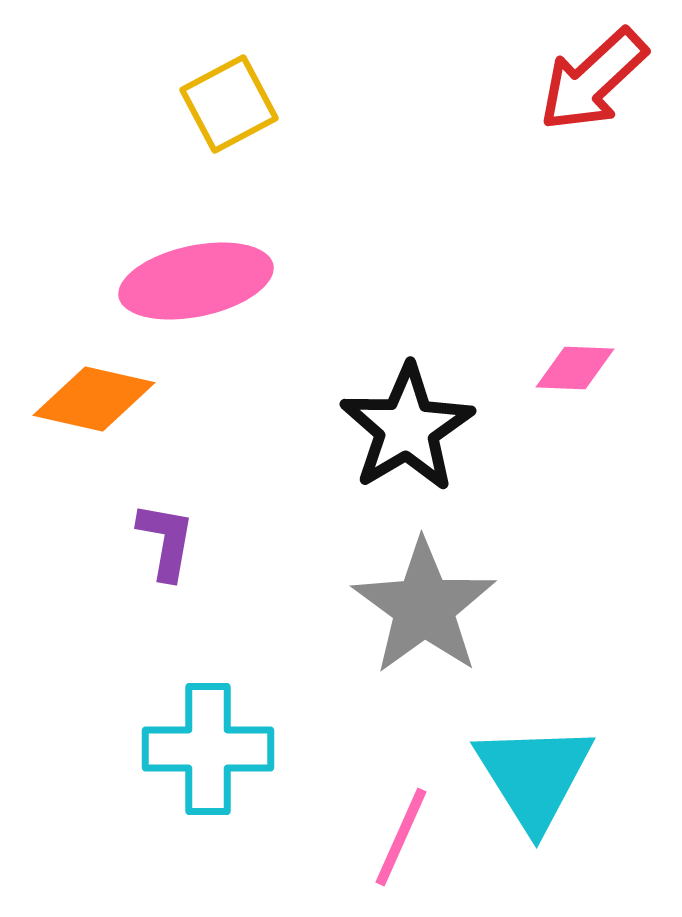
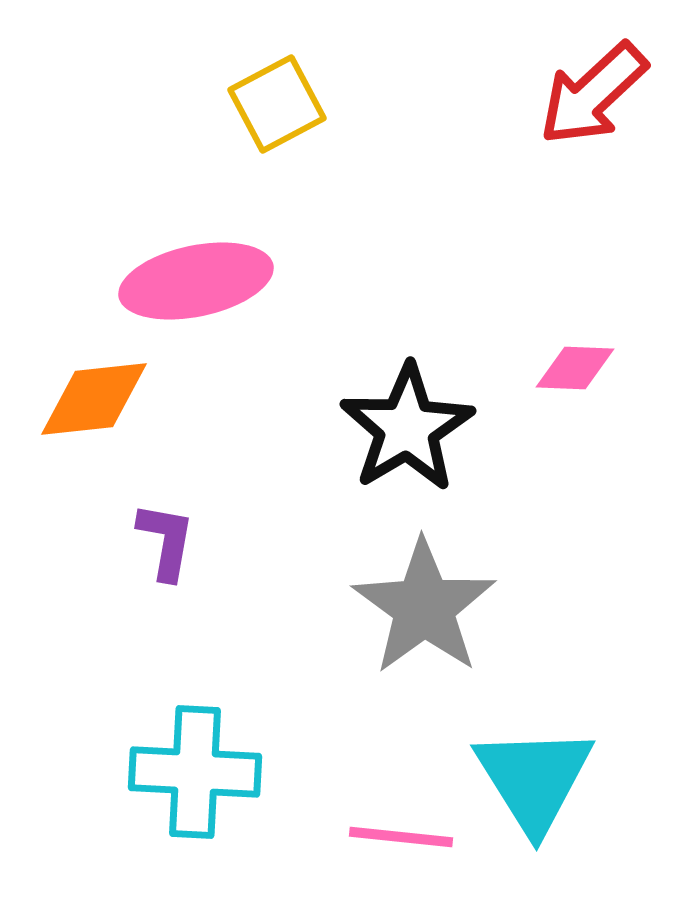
red arrow: moved 14 px down
yellow square: moved 48 px right
orange diamond: rotated 19 degrees counterclockwise
cyan cross: moved 13 px left, 23 px down; rotated 3 degrees clockwise
cyan triangle: moved 3 px down
pink line: rotated 72 degrees clockwise
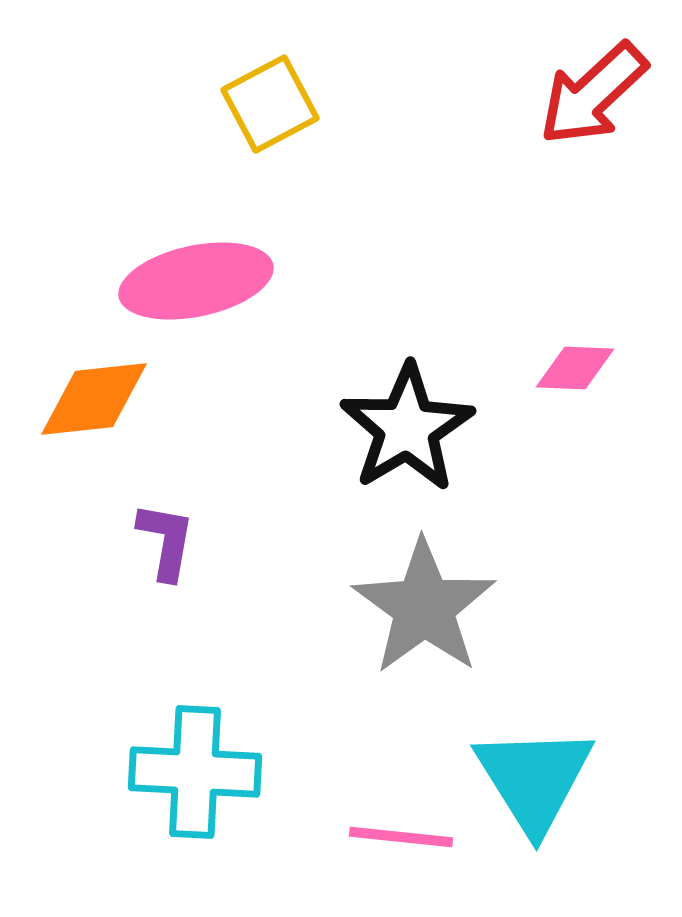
yellow square: moved 7 px left
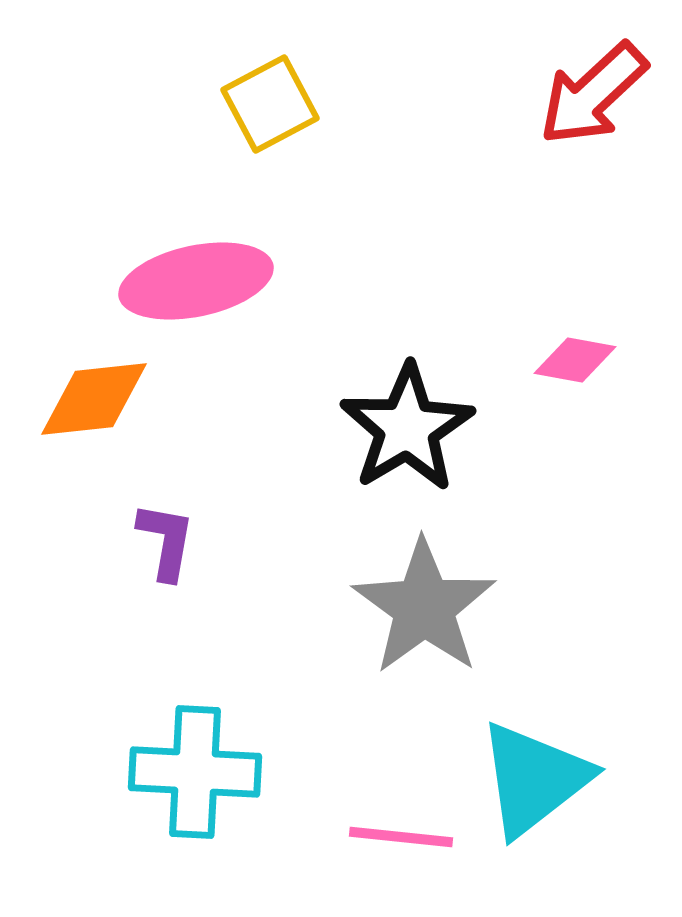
pink diamond: moved 8 px up; rotated 8 degrees clockwise
cyan triangle: rotated 24 degrees clockwise
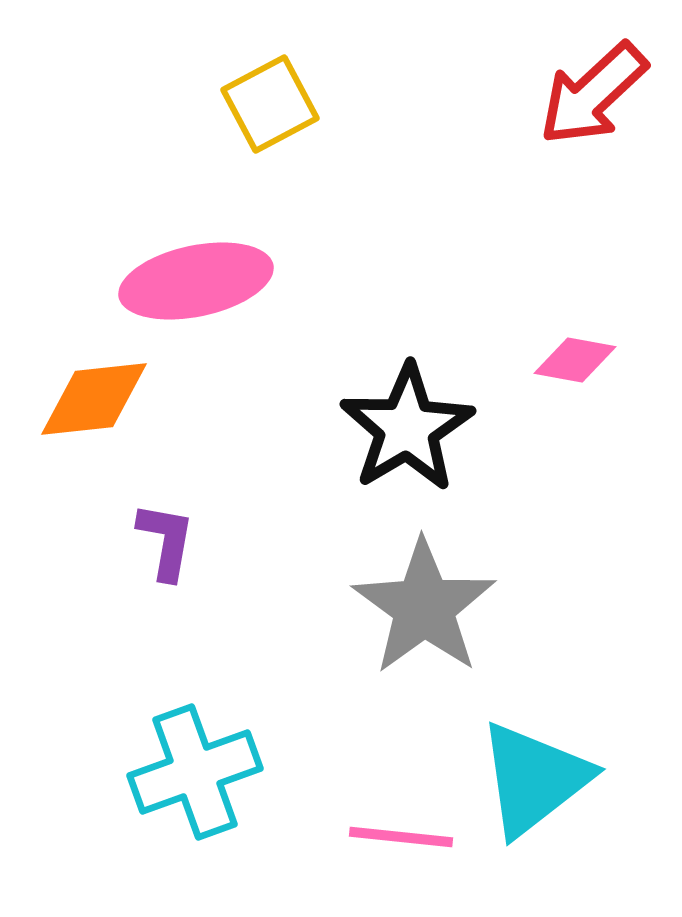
cyan cross: rotated 23 degrees counterclockwise
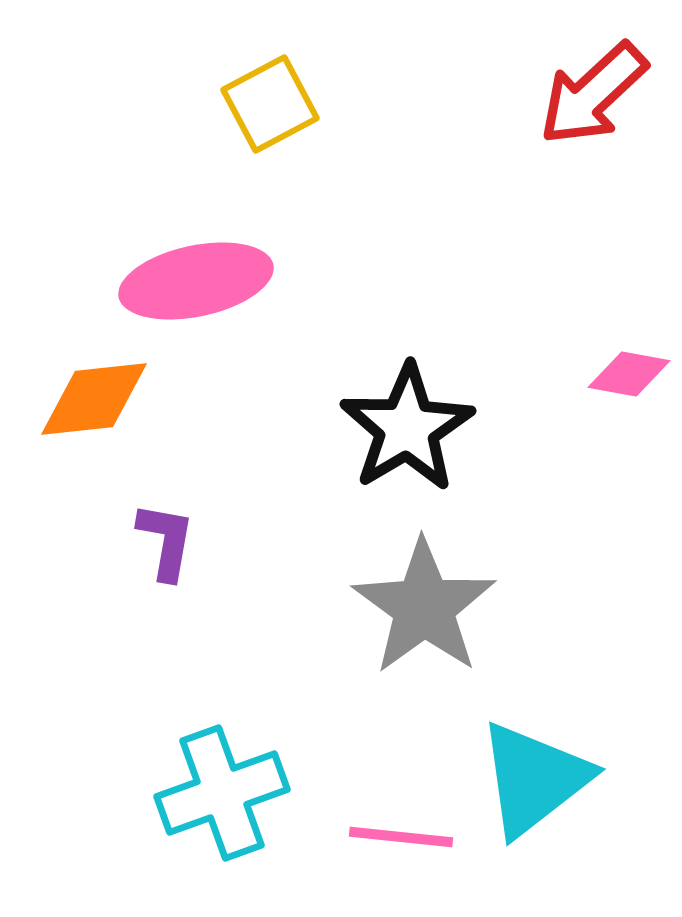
pink diamond: moved 54 px right, 14 px down
cyan cross: moved 27 px right, 21 px down
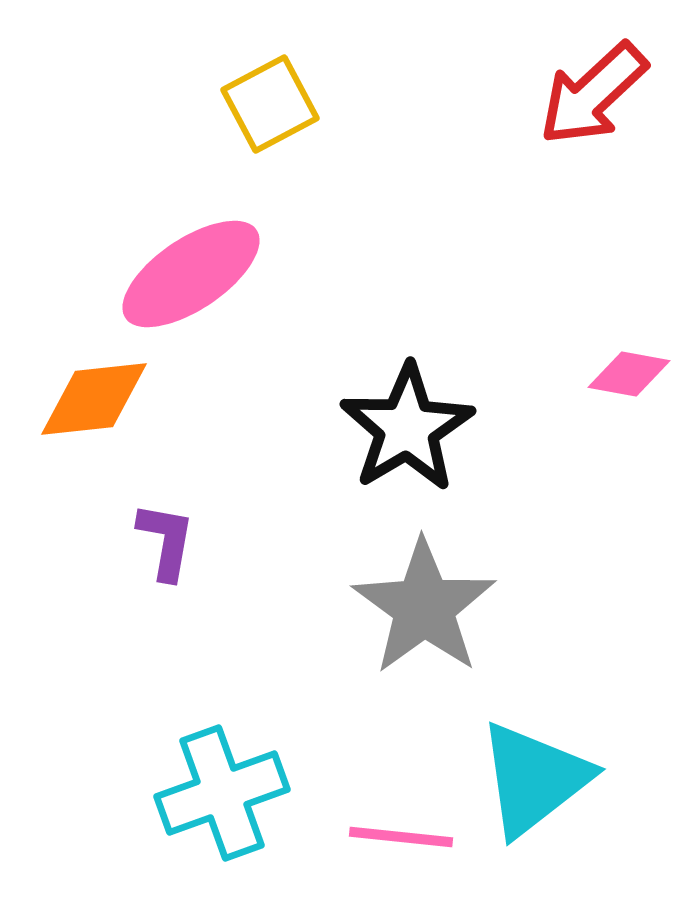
pink ellipse: moved 5 px left, 7 px up; rotated 22 degrees counterclockwise
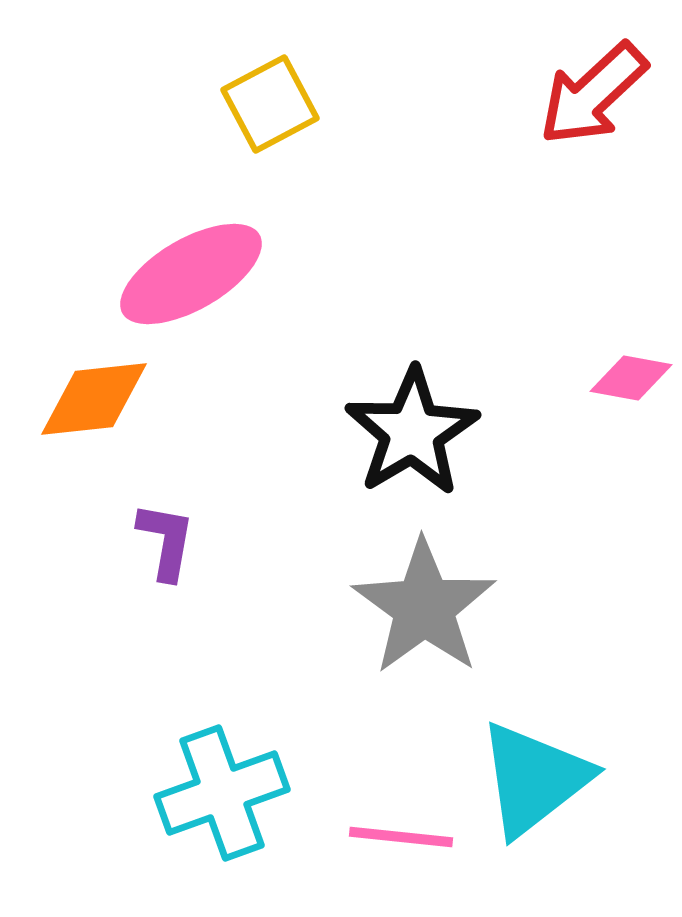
pink ellipse: rotated 4 degrees clockwise
pink diamond: moved 2 px right, 4 px down
black star: moved 5 px right, 4 px down
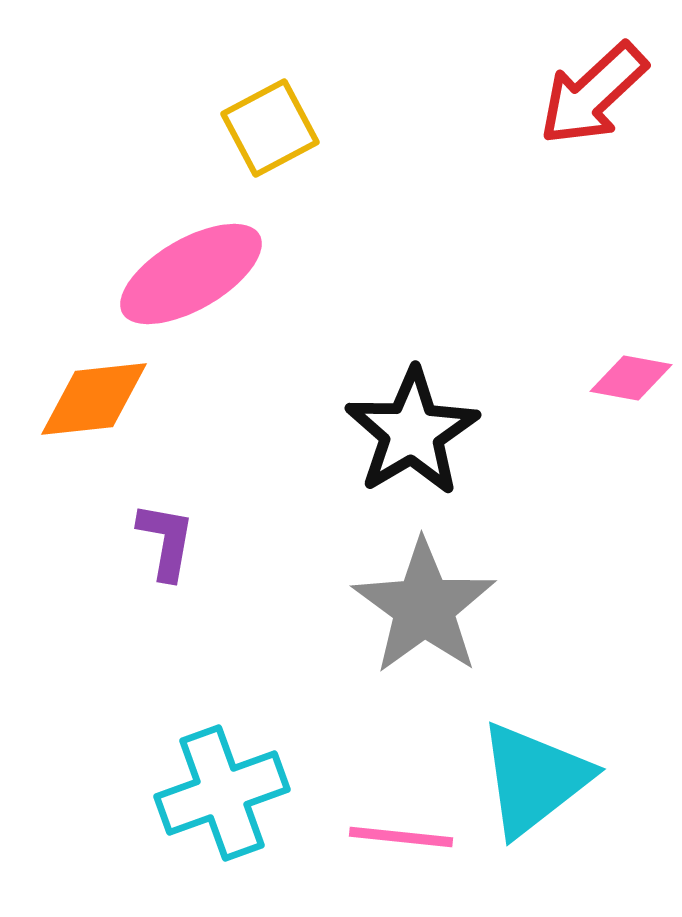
yellow square: moved 24 px down
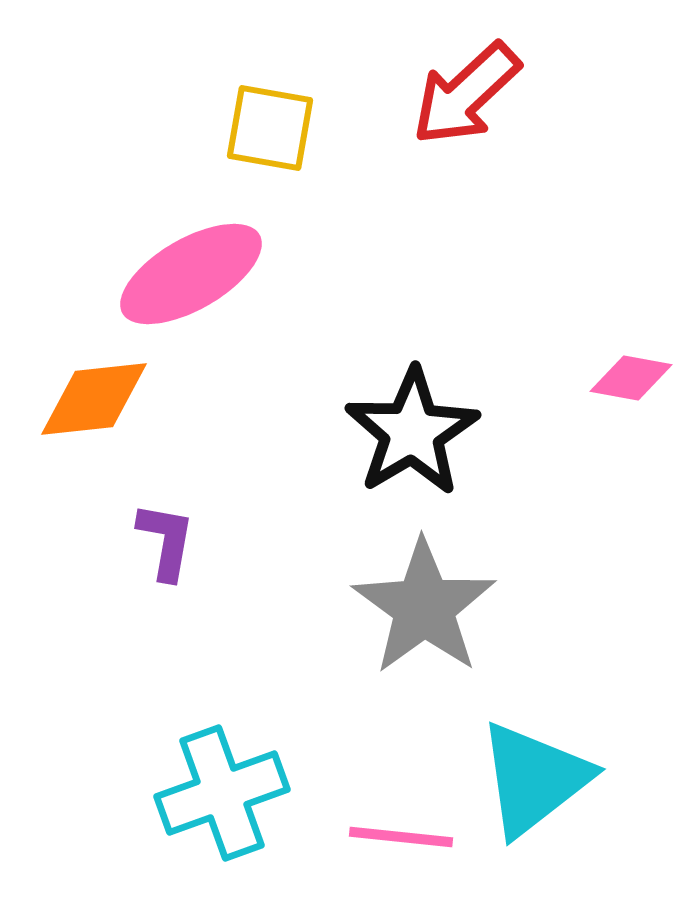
red arrow: moved 127 px left
yellow square: rotated 38 degrees clockwise
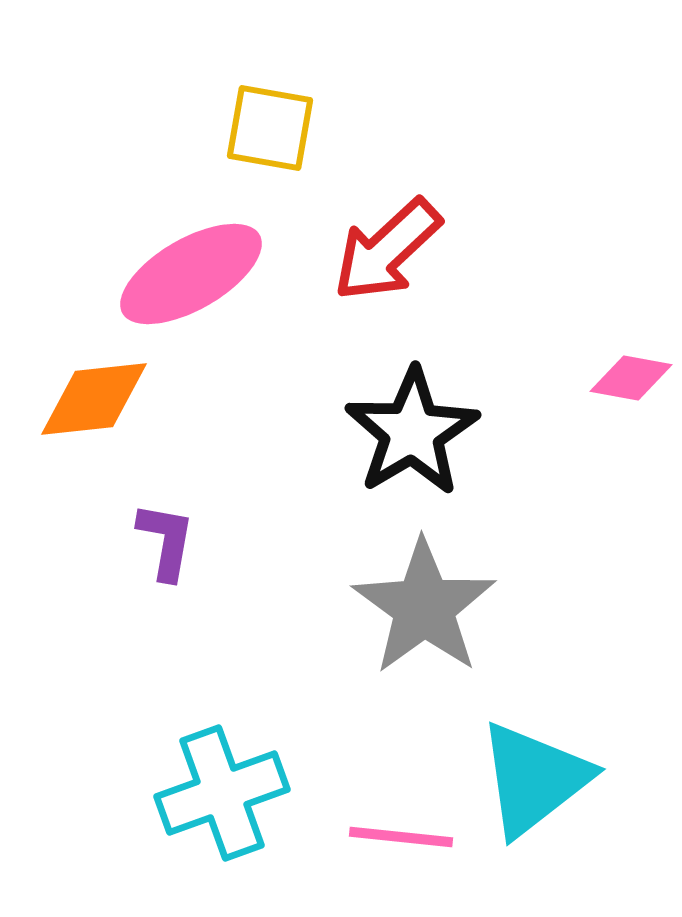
red arrow: moved 79 px left, 156 px down
